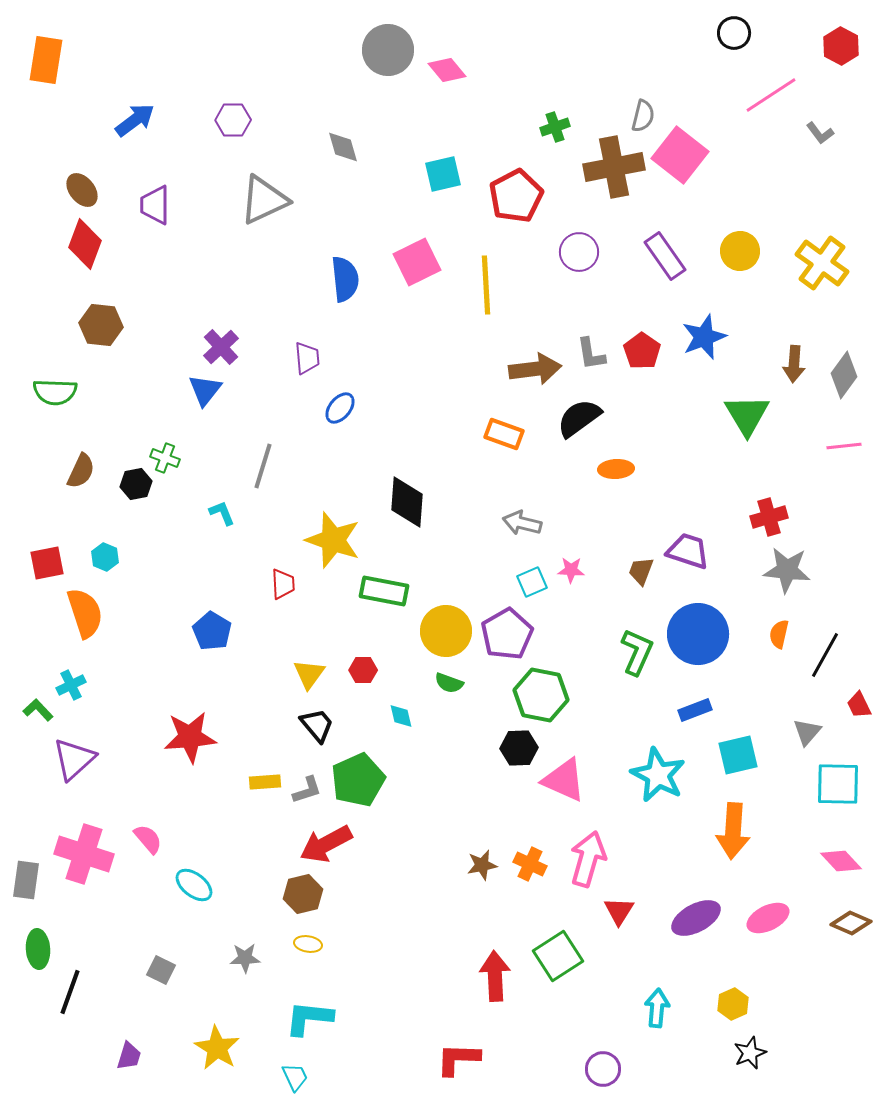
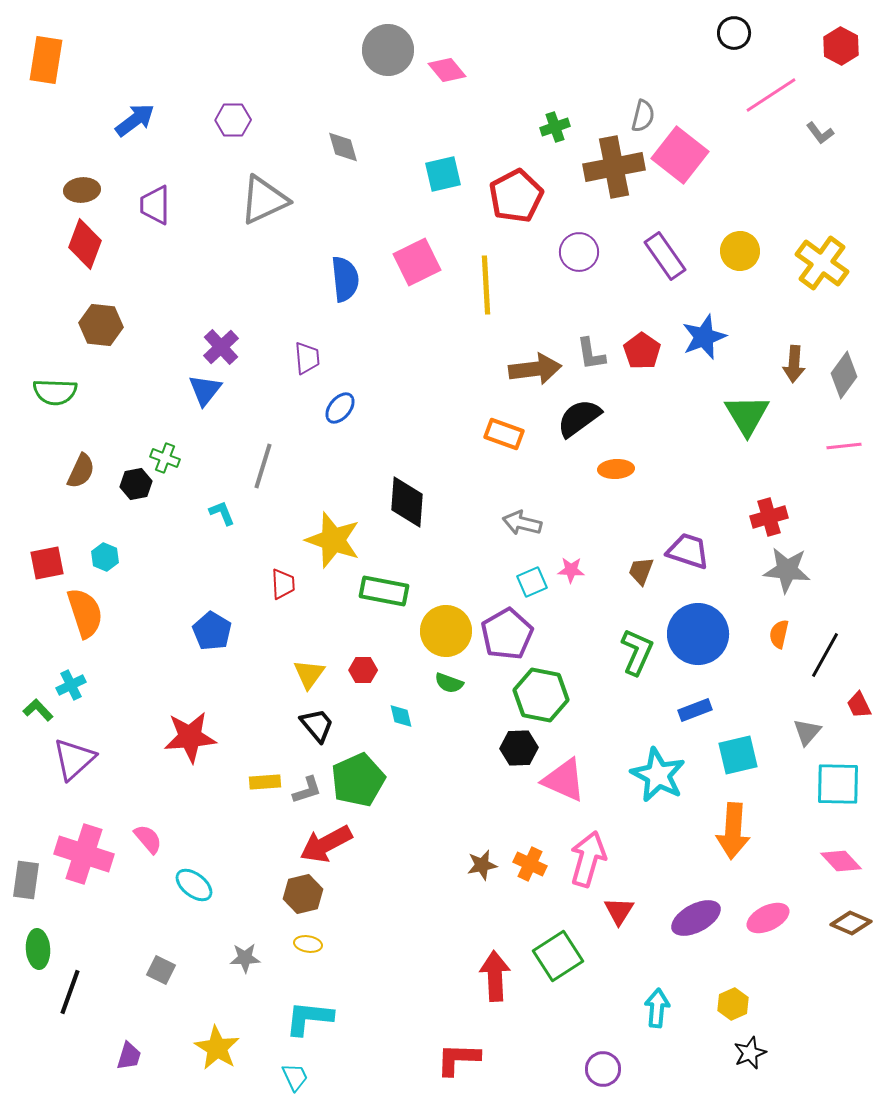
brown ellipse at (82, 190): rotated 56 degrees counterclockwise
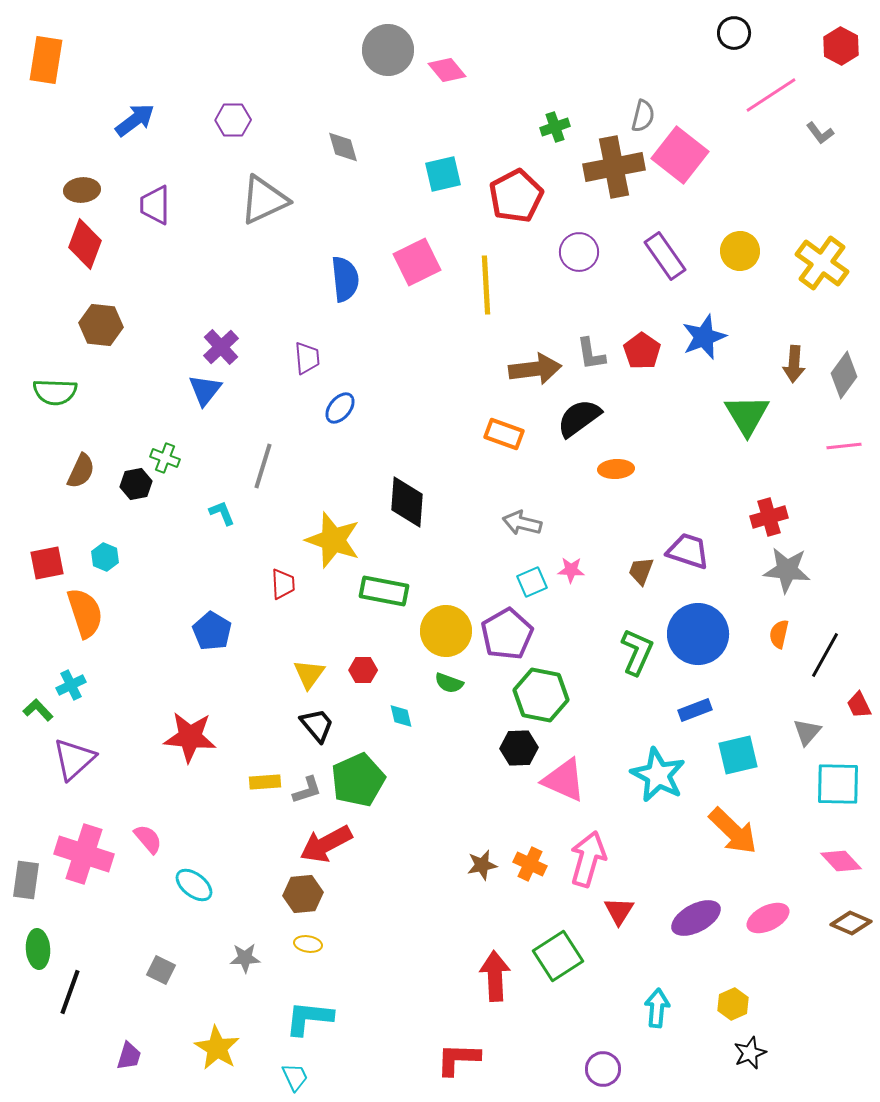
red star at (190, 737): rotated 10 degrees clockwise
orange arrow at (733, 831): rotated 50 degrees counterclockwise
brown hexagon at (303, 894): rotated 9 degrees clockwise
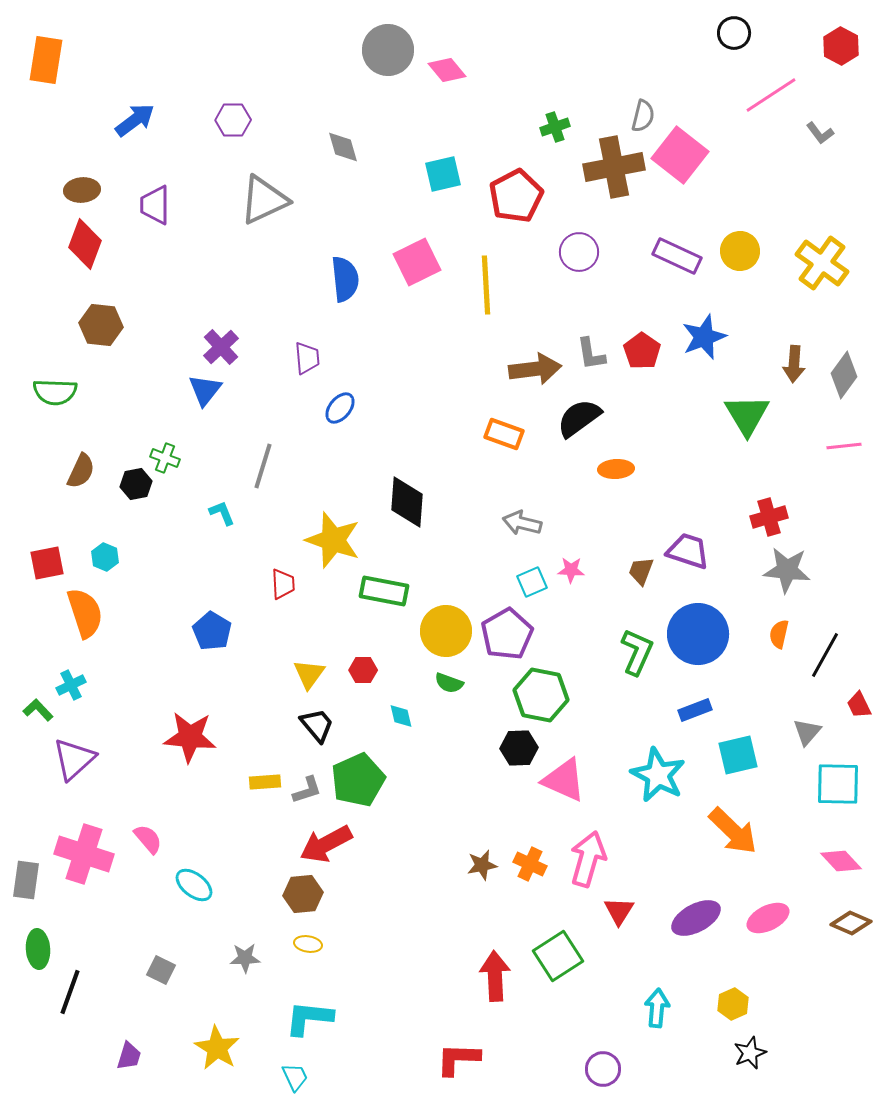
purple rectangle at (665, 256): moved 12 px right; rotated 30 degrees counterclockwise
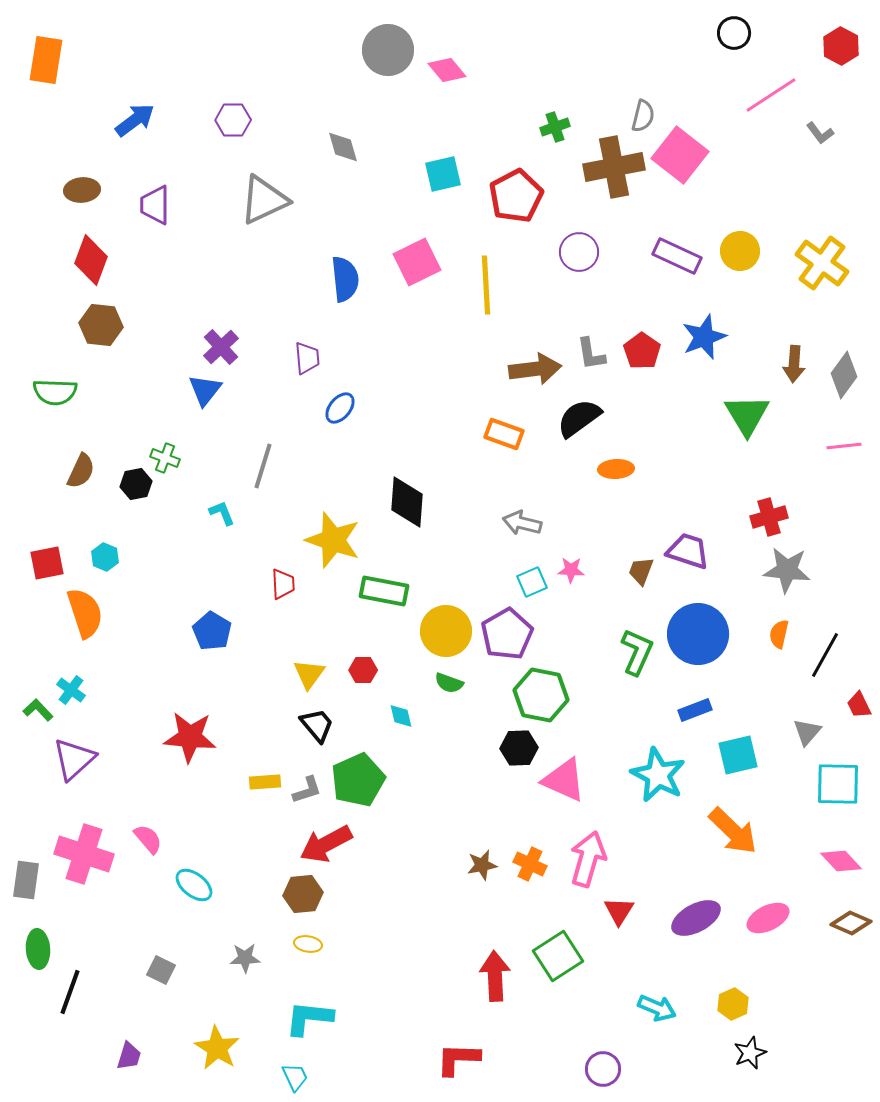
red diamond at (85, 244): moved 6 px right, 16 px down
cyan cross at (71, 685): moved 5 px down; rotated 28 degrees counterclockwise
cyan arrow at (657, 1008): rotated 108 degrees clockwise
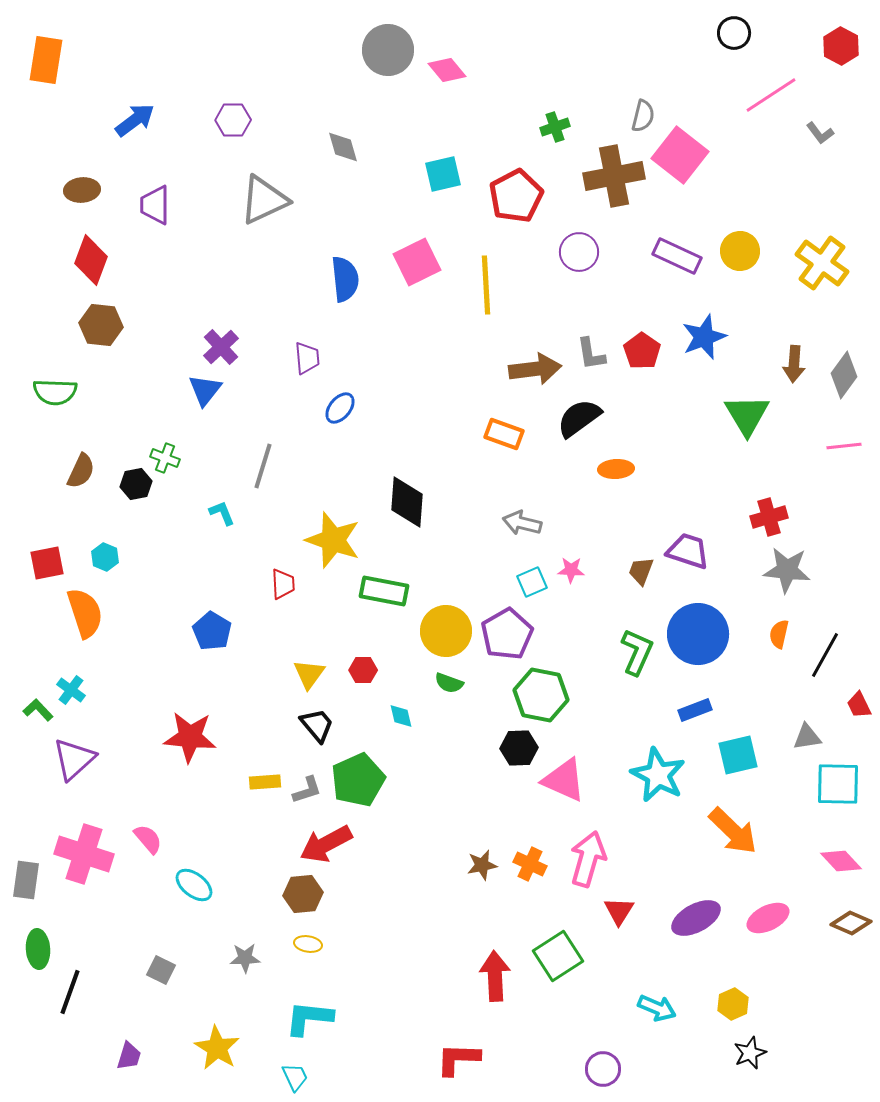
brown cross at (614, 167): moved 9 px down
gray triangle at (807, 732): moved 5 px down; rotated 40 degrees clockwise
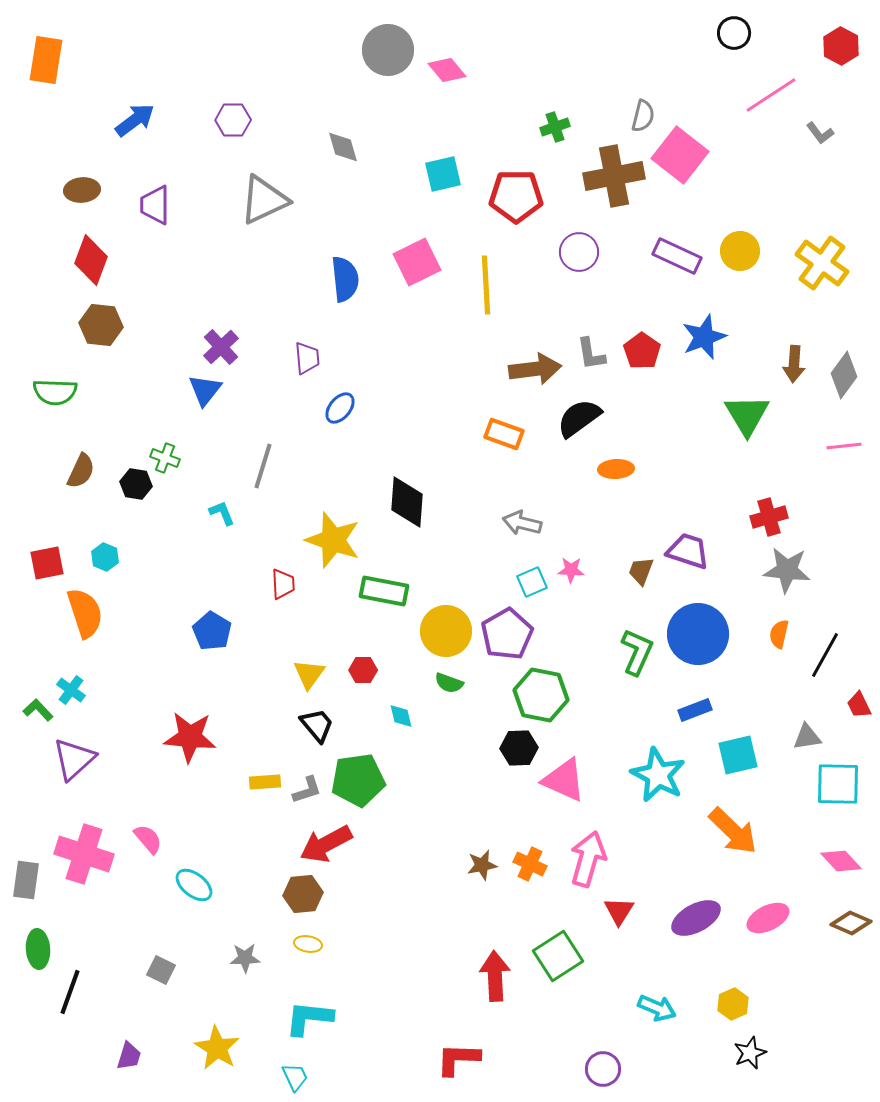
red pentagon at (516, 196): rotated 28 degrees clockwise
black hexagon at (136, 484): rotated 20 degrees clockwise
green pentagon at (358, 780): rotated 16 degrees clockwise
